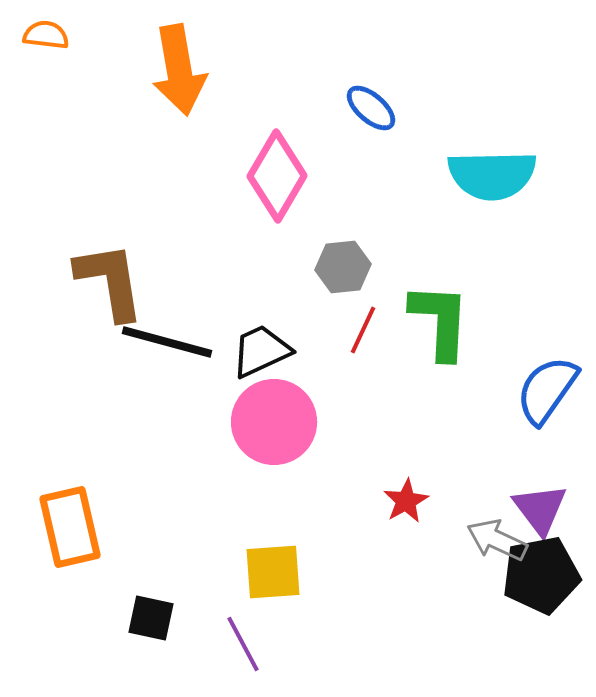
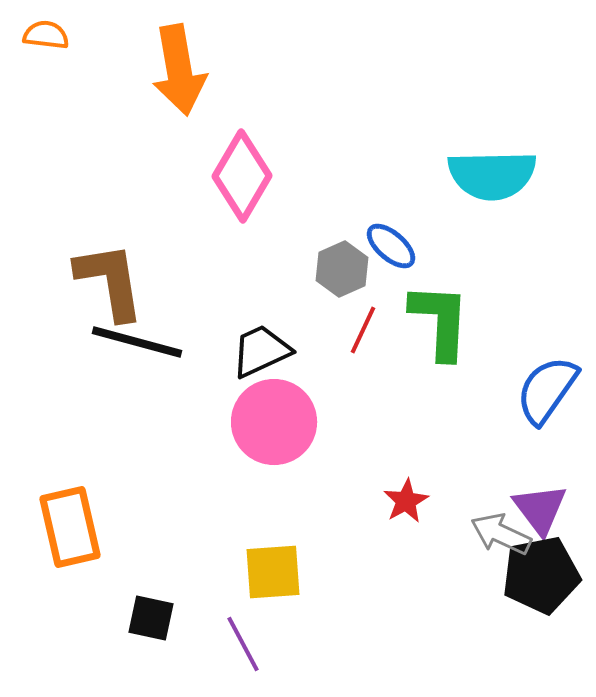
blue ellipse: moved 20 px right, 138 px down
pink diamond: moved 35 px left
gray hexagon: moved 1 px left, 2 px down; rotated 18 degrees counterclockwise
black line: moved 30 px left
gray arrow: moved 4 px right, 6 px up
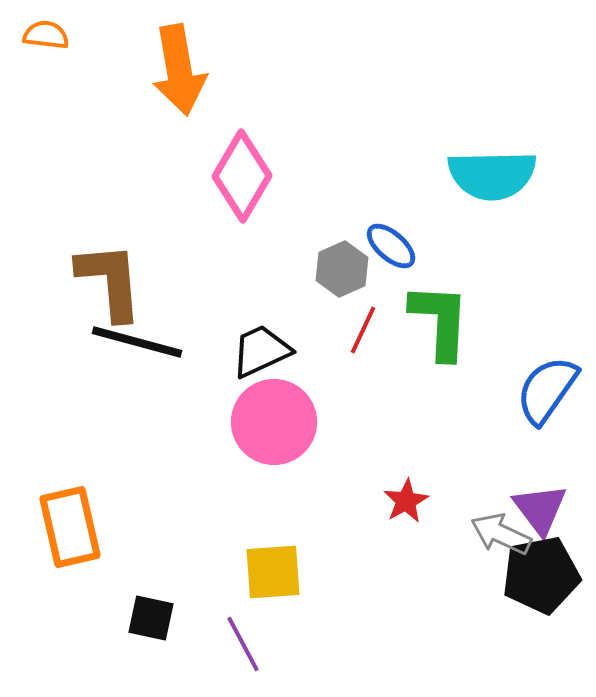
brown L-shape: rotated 4 degrees clockwise
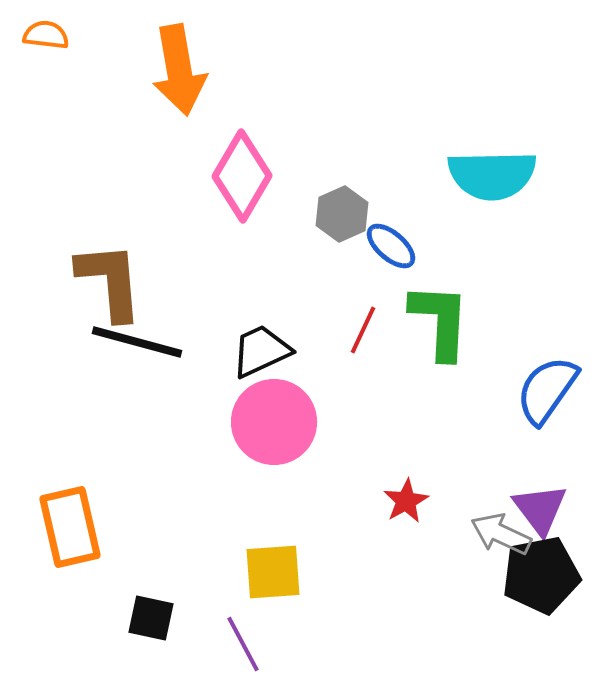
gray hexagon: moved 55 px up
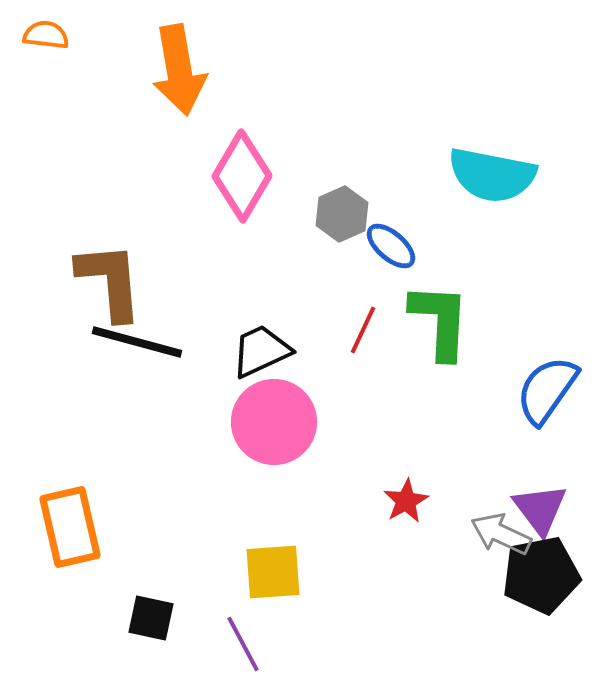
cyan semicircle: rotated 12 degrees clockwise
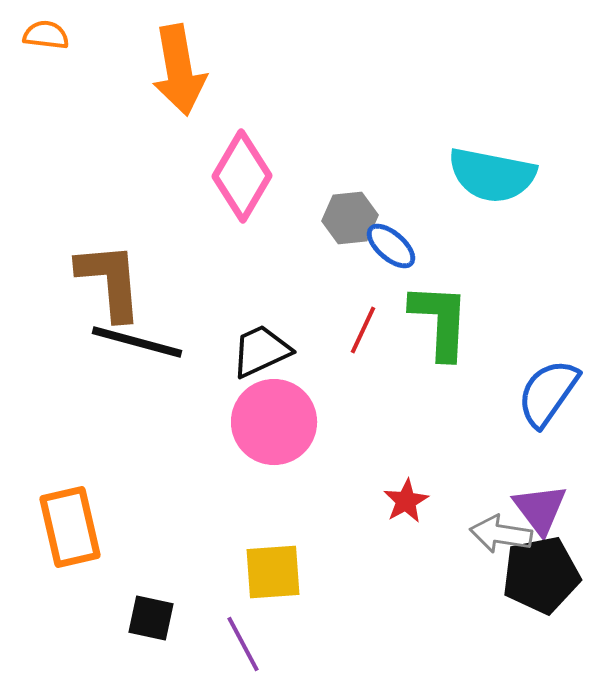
gray hexagon: moved 8 px right, 4 px down; rotated 18 degrees clockwise
blue semicircle: moved 1 px right, 3 px down
gray arrow: rotated 16 degrees counterclockwise
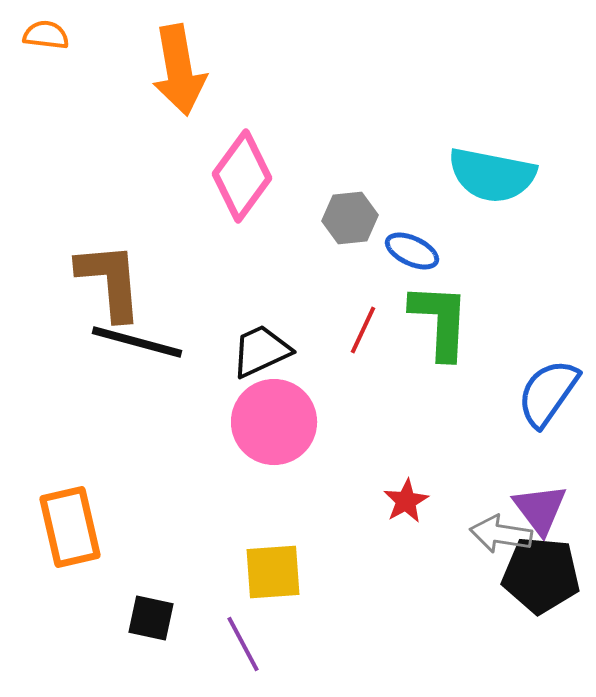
pink diamond: rotated 6 degrees clockwise
blue ellipse: moved 21 px right, 5 px down; rotated 16 degrees counterclockwise
black pentagon: rotated 16 degrees clockwise
